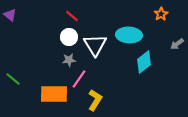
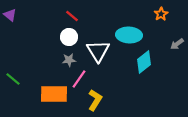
white triangle: moved 3 px right, 6 px down
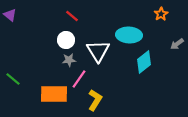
white circle: moved 3 px left, 3 px down
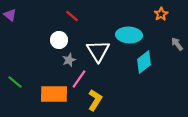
white circle: moved 7 px left
gray arrow: rotated 88 degrees clockwise
gray star: rotated 16 degrees counterclockwise
green line: moved 2 px right, 3 px down
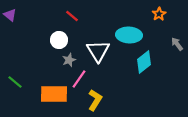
orange star: moved 2 px left
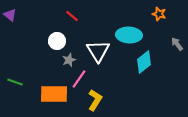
orange star: rotated 24 degrees counterclockwise
white circle: moved 2 px left, 1 px down
green line: rotated 21 degrees counterclockwise
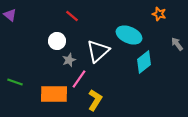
cyan ellipse: rotated 20 degrees clockwise
white triangle: rotated 20 degrees clockwise
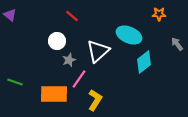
orange star: rotated 16 degrees counterclockwise
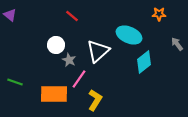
white circle: moved 1 px left, 4 px down
gray star: rotated 24 degrees counterclockwise
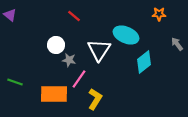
red line: moved 2 px right
cyan ellipse: moved 3 px left
white triangle: moved 1 px right, 1 px up; rotated 15 degrees counterclockwise
gray star: rotated 16 degrees counterclockwise
yellow L-shape: moved 1 px up
